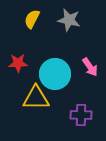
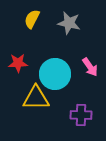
gray star: moved 3 px down
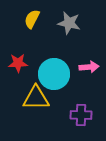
pink arrow: moved 1 px left; rotated 60 degrees counterclockwise
cyan circle: moved 1 px left
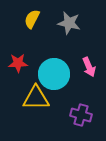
pink arrow: rotated 72 degrees clockwise
purple cross: rotated 15 degrees clockwise
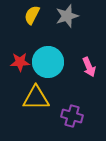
yellow semicircle: moved 4 px up
gray star: moved 2 px left, 7 px up; rotated 30 degrees counterclockwise
red star: moved 2 px right, 1 px up
cyan circle: moved 6 px left, 12 px up
purple cross: moved 9 px left, 1 px down
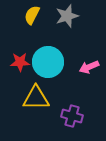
pink arrow: rotated 90 degrees clockwise
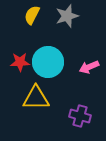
purple cross: moved 8 px right
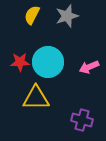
purple cross: moved 2 px right, 4 px down
